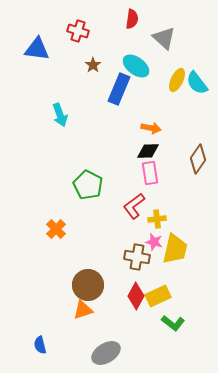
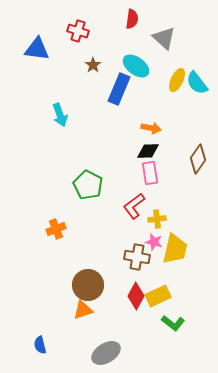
orange cross: rotated 24 degrees clockwise
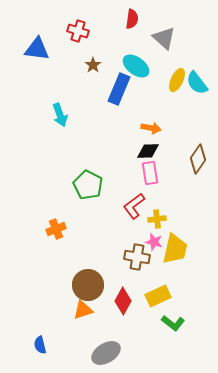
red diamond: moved 13 px left, 5 px down
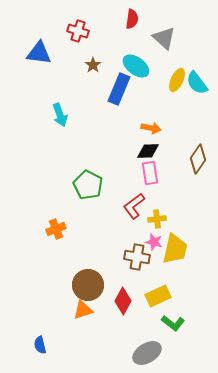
blue triangle: moved 2 px right, 4 px down
gray ellipse: moved 41 px right
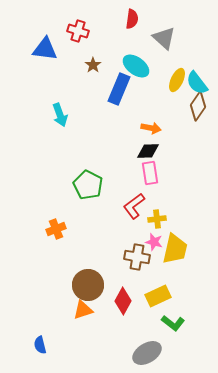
blue triangle: moved 6 px right, 4 px up
brown diamond: moved 53 px up
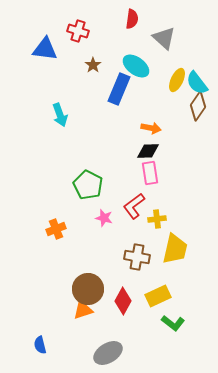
pink star: moved 50 px left, 24 px up
brown circle: moved 4 px down
gray ellipse: moved 39 px left
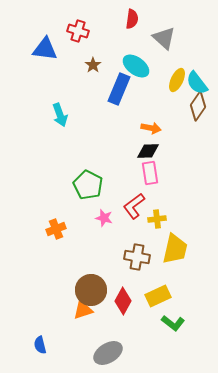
brown circle: moved 3 px right, 1 px down
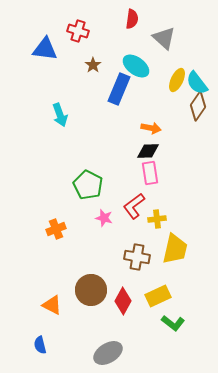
orange triangle: moved 31 px left, 5 px up; rotated 45 degrees clockwise
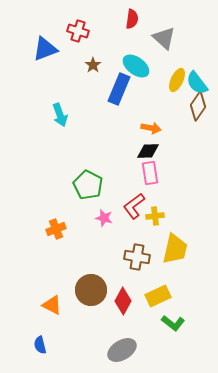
blue triangle: rotated 28 degrees counterclockwise
yellow cross: moved 2 px left, 3 px up
gray ellipse: moved 14 px right, 3 px up
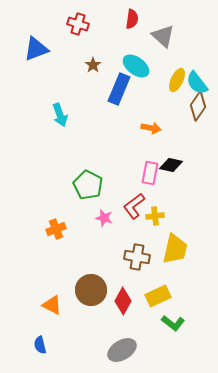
red cross: moved 7 px up
gray triangle: moved 1 px left, 2 px up
blue triangle: moved 9 px left
black diamond: moved 23 px right, 14 px down; rotated 15 degrees clockwise
pink rectangle: rotated 20 degrees clockwise
